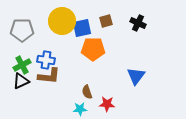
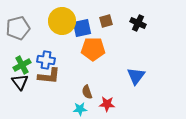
gray pentagon: moved 4 px left, 2 px up; rotated 15 degrees counterclockwise
black triangle: moved 1 px left, 1 px down; rotated 42 degrees counterclockwise
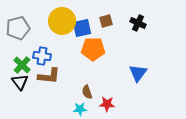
blue cross: moved 4 px left, 4 px up
green cross: rotated 18 degrees counterclockwise
blue triangle: moved 2 px right, 3 px up
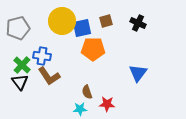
brown L-shape: rotated 50 degrees clockwise
